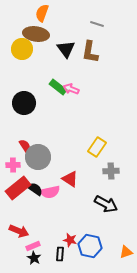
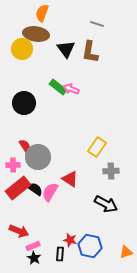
pink semicircle: rotated 132 degrees clockwise
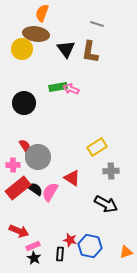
green rectangle: rotated 48 degrees counterclockwise
yellow rectangle: rotated 24 degrees clockwise
red triangle: moved 2 px right, 1 px up
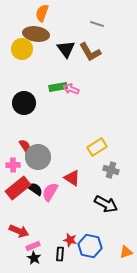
brown L-shape: rotated 40 degrees counterclockwise
gray cross: moved 1 px up; rotated 21 degrees clockwise
